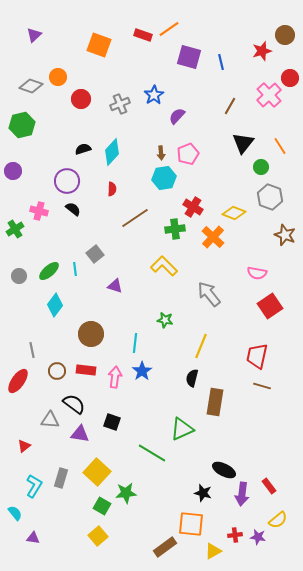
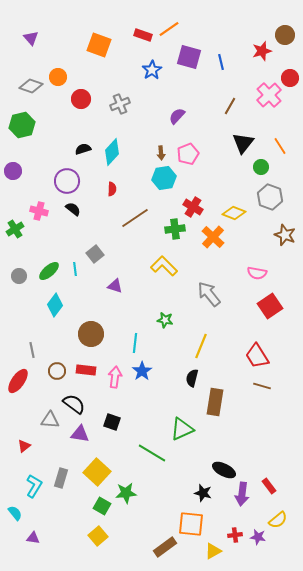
purple triangle at (34, 35): moved 3 px left, 3 px down; rotated 28 degrees counterclockwise
blue star at (154, 95): moved 2 px left, 25 px up
red trapezoid at (257, 356): rotated 44 degrees counterclockwise
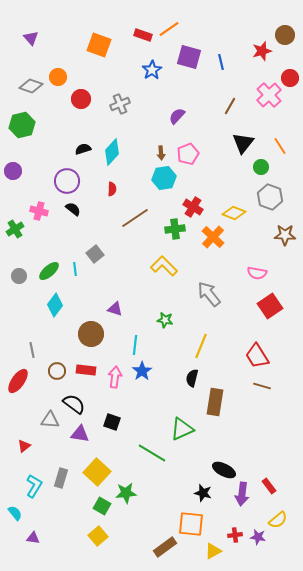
brown star at (285, 235): rotated 20 degrees counterclockwise
purple triangle at (115, 286): moved 23 px down
cyan line at (135, 343): moved 2 px down
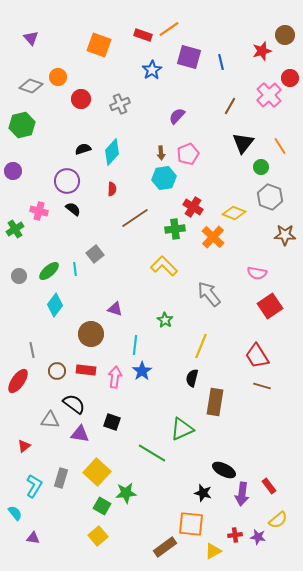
green star at (165, 320): rotated 21 degrees clockwise
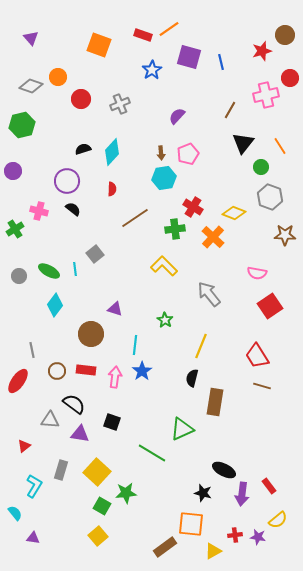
pink cross at (269, 95): moved 3 px left; rotated 30 degrees clockwise
brown line at (230, 106): moved 4 px down
green ellipse at (49, 271): rotated 70 degrees clockwise
gray rectangle at (61, 478): moved 8 px up
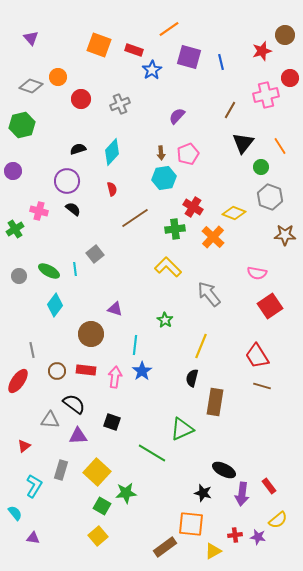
red rectangle at (143, 35): moved 9 px left, 15 px down
black semicircle at (83, 149): moved 5 px left
red semicircle at (112, 189): rotated 16 degrees counterclockwise
yellow L-shape at (164, 266): moved 4 px right, 1 px down
purple triangle at (80, 434): moved 2 px left, 2 px down; rotated 12 degrees counterclockwise
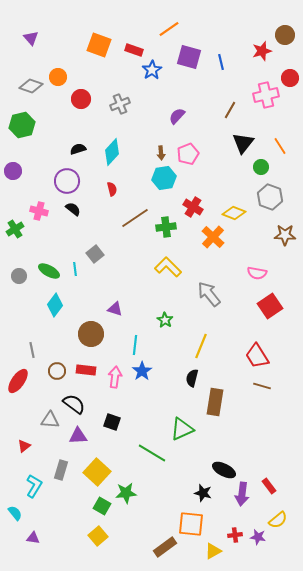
green cross at (175, 229): moved 9 px left, 2 px up
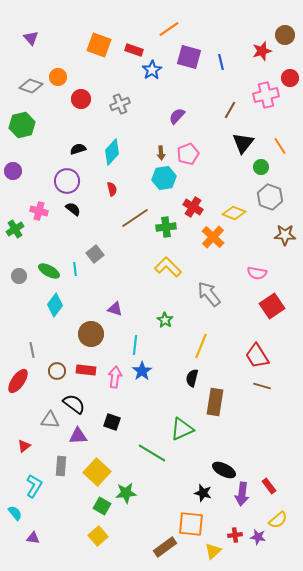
red square at (270, 306): moved 2 px right
gray rectangle at (61, 470): moved 4 px up; rotated 12 degrees counterclockwise
yellow triangle at (213, 551): rotated 12 degrees counterclockwise
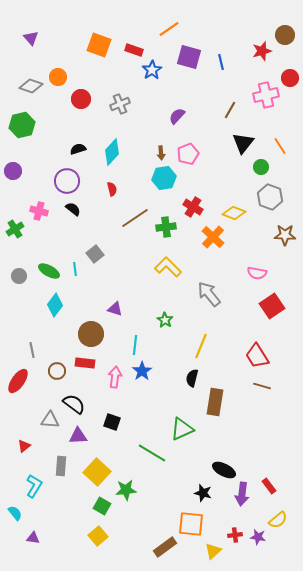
red rectangle at (86, 370): moved 1 px left, 7 px up
green star at (126, 493): moved 3 px up
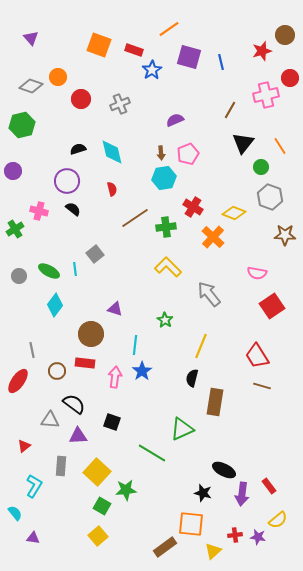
purple semicircle at (177, 116): moved 2 px left, 4 px down; rotated 24 degrees clockwise
cyan diamond at (112, 152): rotated 56 degrees counterclockwise
